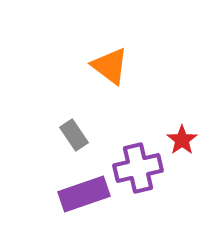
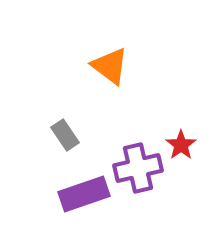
gray rectangle: moved 9 px left
red star: moved 1 px left, 5 px down
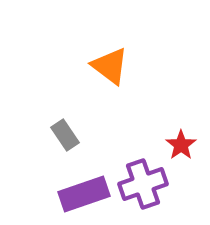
purple cross: moved 5 px right, 16 px down; rotated 6 degrees counterclockwise
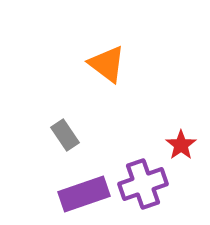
orange triangle: moved 3 px left, 2 px up
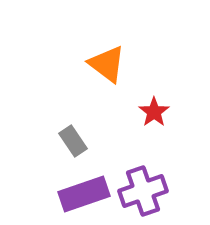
gray rectangle: moved 8 px right, 6 px down
red star: moved 27 px left, 33 px up
purple cross: moved 7 px down
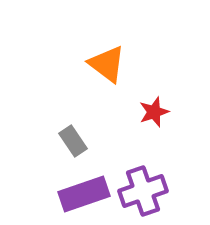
red star: rotated 16 degrees clockwise
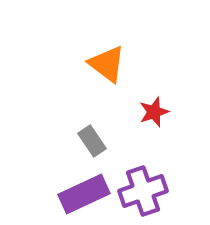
gray rectangle: moved 19 px right
purple rectangle: rotated 6 degrees counterclockwise
